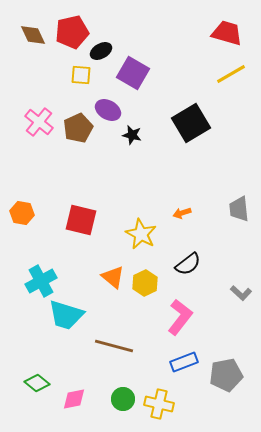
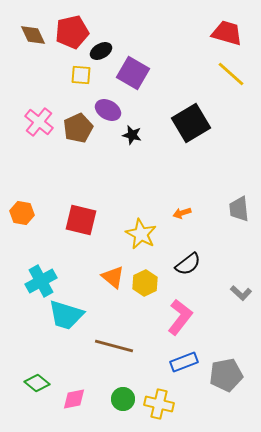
yellow line: rotated 72 degrees clockwise
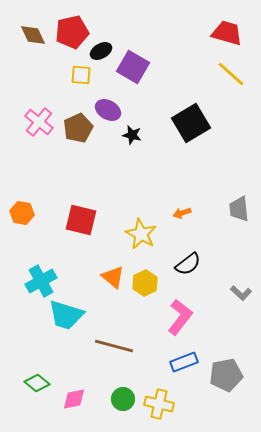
purple square: moved 6 px up
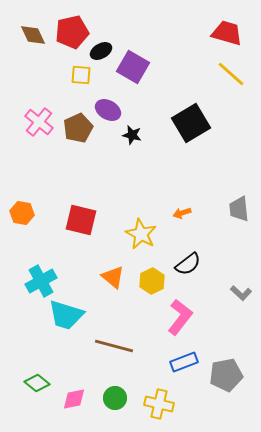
yellow hexagon: moved 7 px right, 2 px up
green circle: moved 8 px left, 1 px up
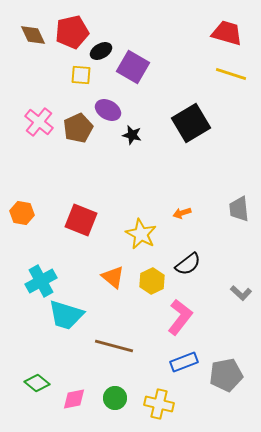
yellow line: rotated 24 degrees counterclockwise
red square: rotated 8 degrees clockwise
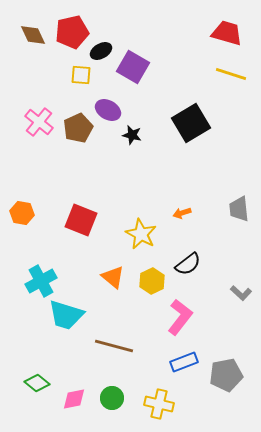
green circle: moved 3 px left
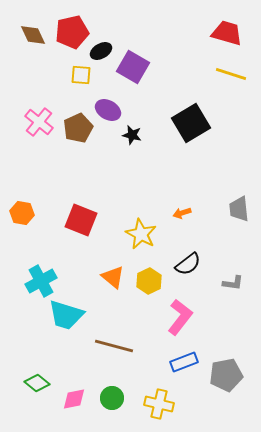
yellow hexagon: moved 3 px left
gray L-shape: moved 8 px left, 10 px up; rotated 35 degrees counterclockwise
